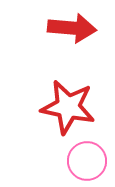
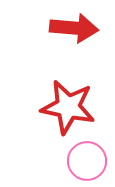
red arrow: moved 2 px right
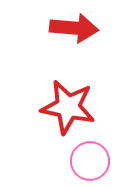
pink circle: moved 3 px right
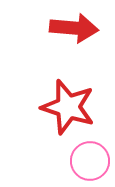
red star: rotated 6 degrees clockwise
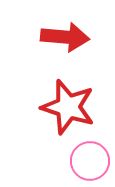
red arrow: moved 9 px left, 9 px down
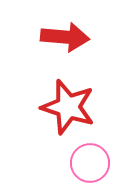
pink circle: moved 2 px down
